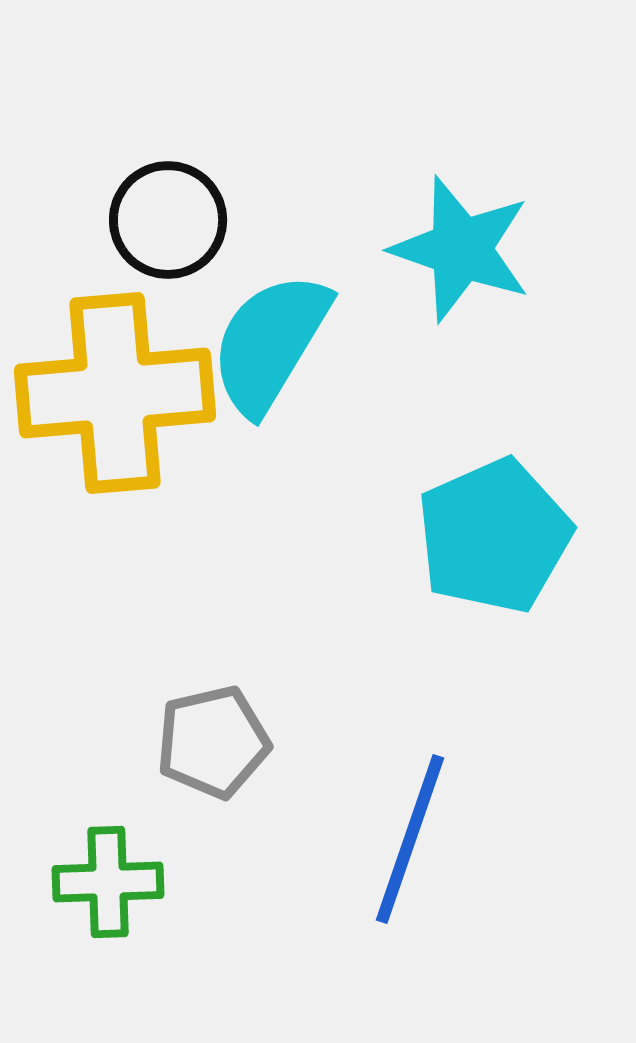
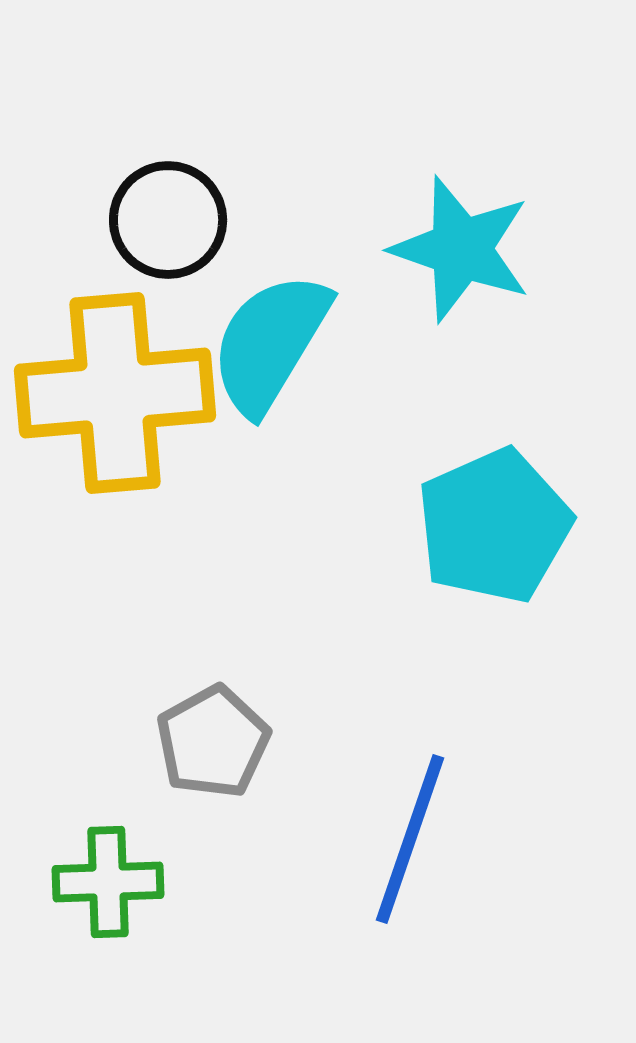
cyan pentagon: moved 10 px up
gray pentagon: rotated 16 degrees counterclockwise
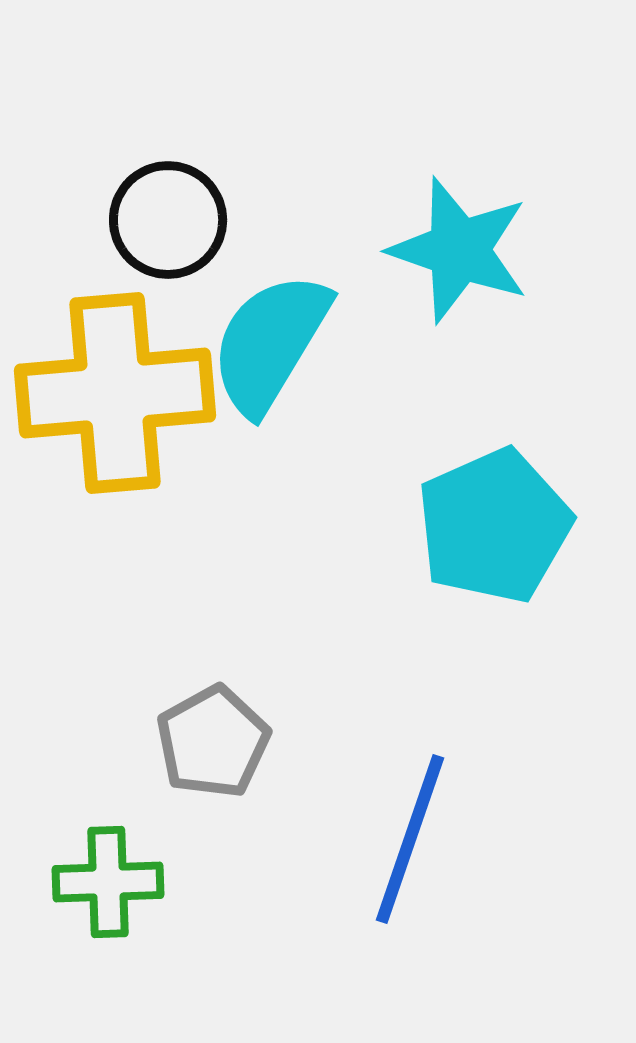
cyan star: moved 2 px left, 1 px down
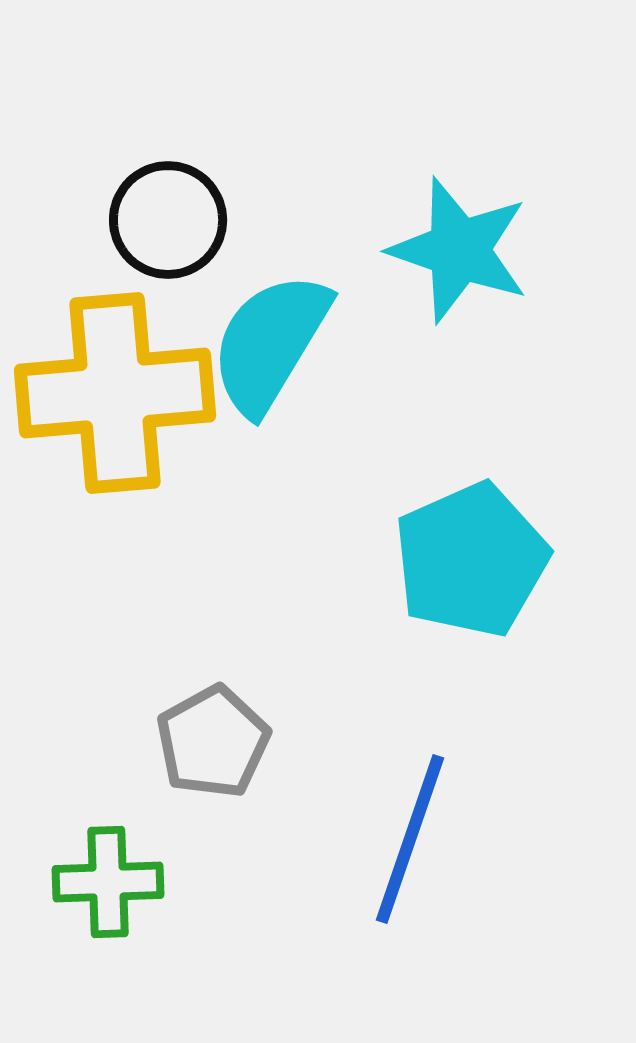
cyan pentagon: moved 23 px left, 34 px down
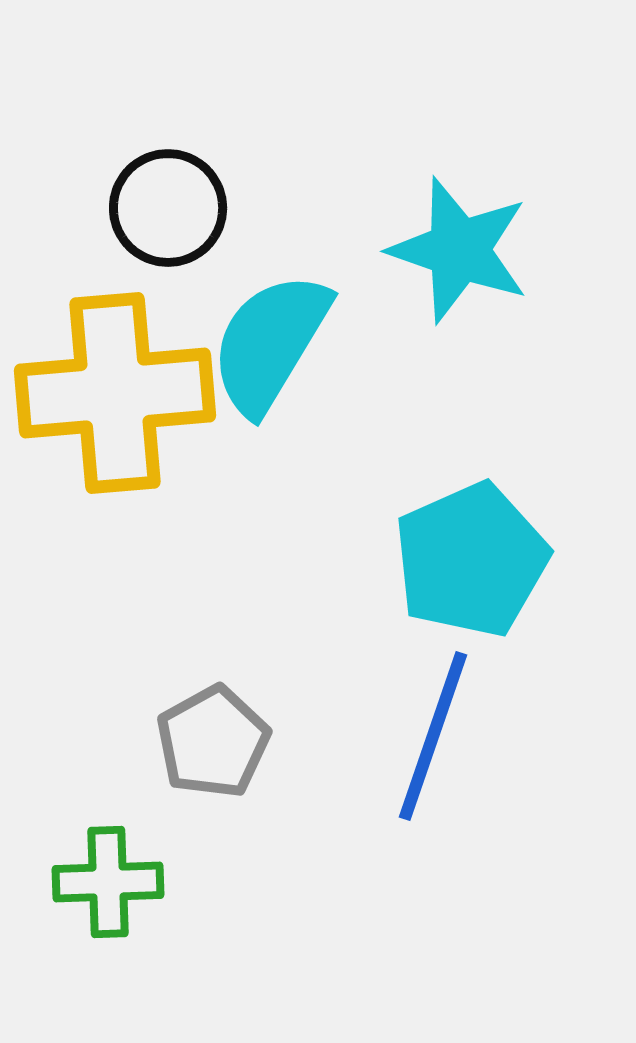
black circle: moved 12 px up
blue line: moved 23 px right, 103 px up
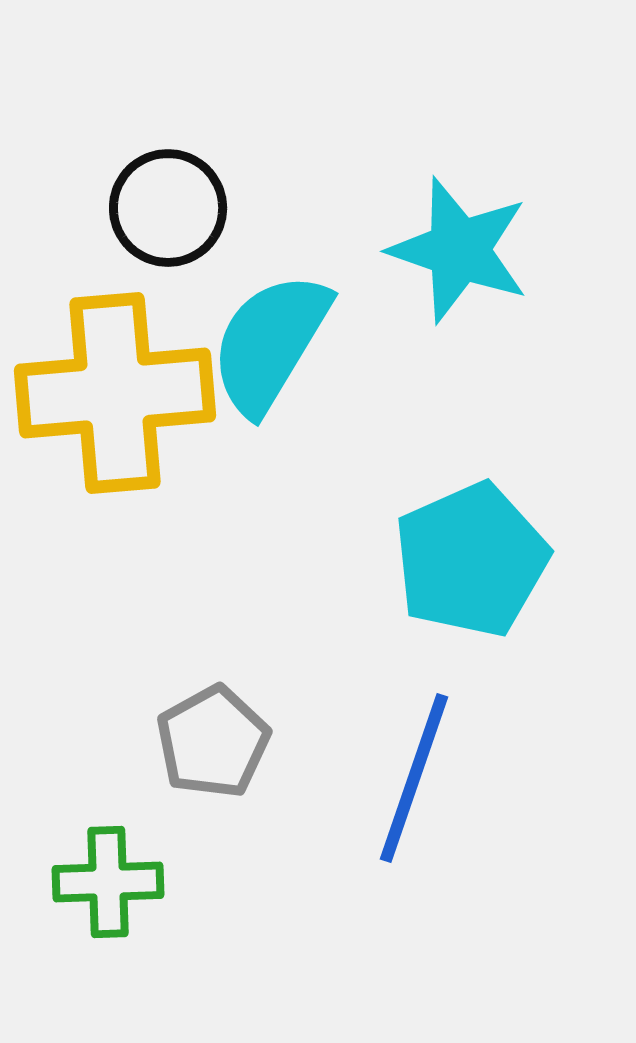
blue line: moved 19 px left, 42 px down
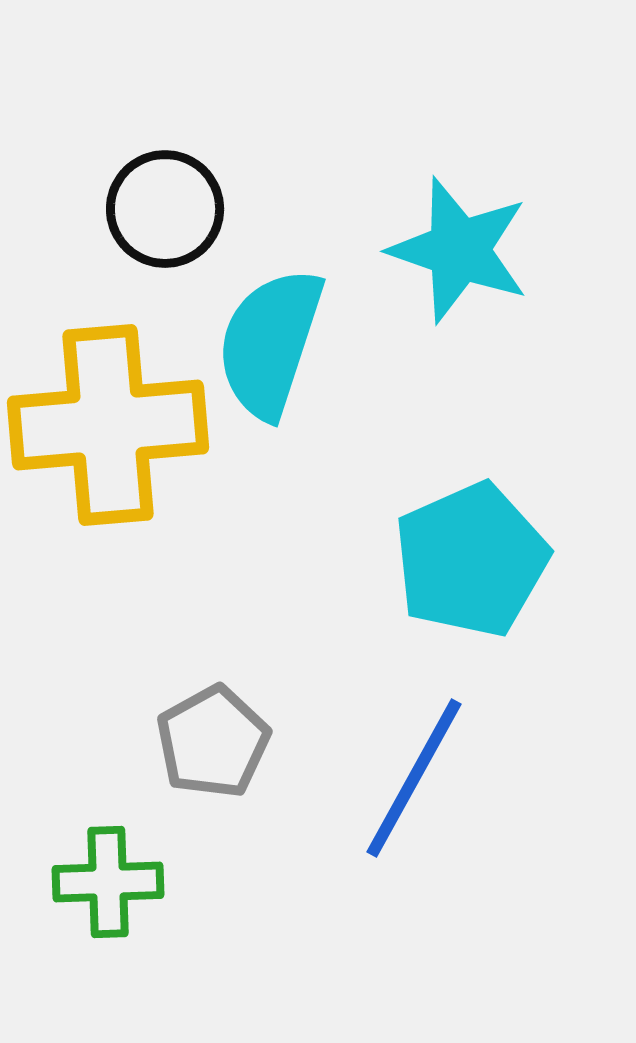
black circle: moved 3 px left, 1 px down
cyan semicircle: rotated 13 degrees counterclockwise
yellow cross: moved 7 px left, 32 px down
blue line: rotated 10 degrees clockwise
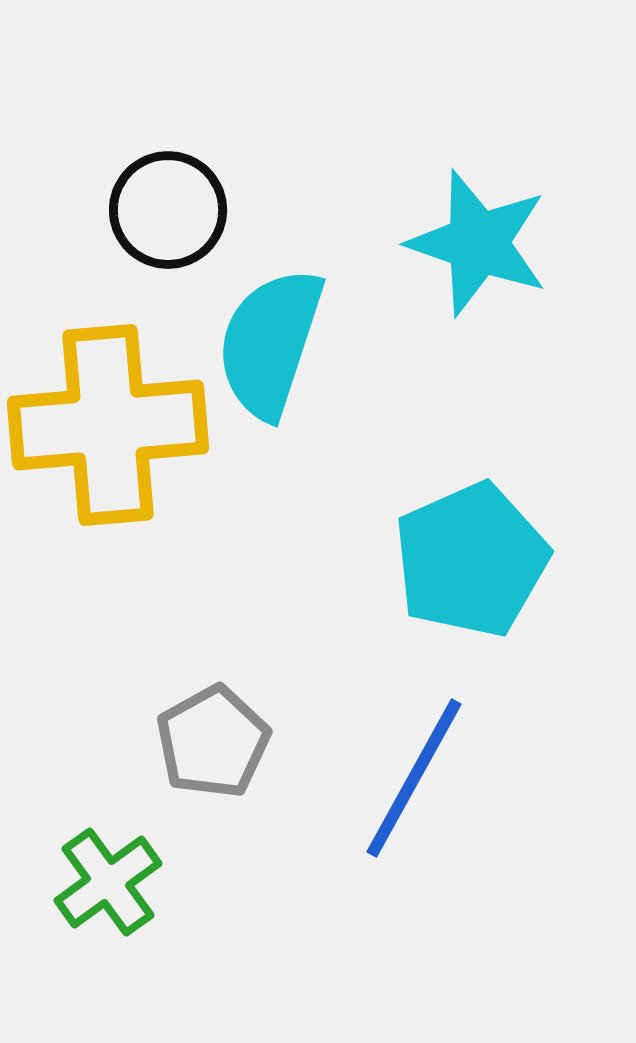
black circle: moved 3 px right, 1 px down
cyan star: moved 19 px right, 7 px up
green cross: rotated 34 degrees counterclockwise
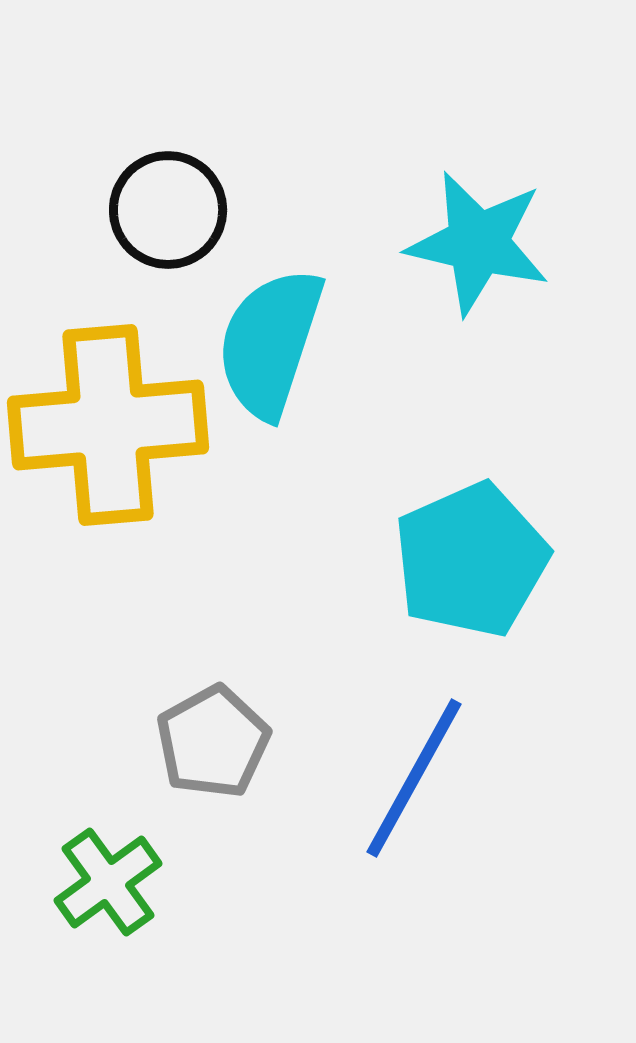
cyan star: rotated 6 degrees counterclockwise
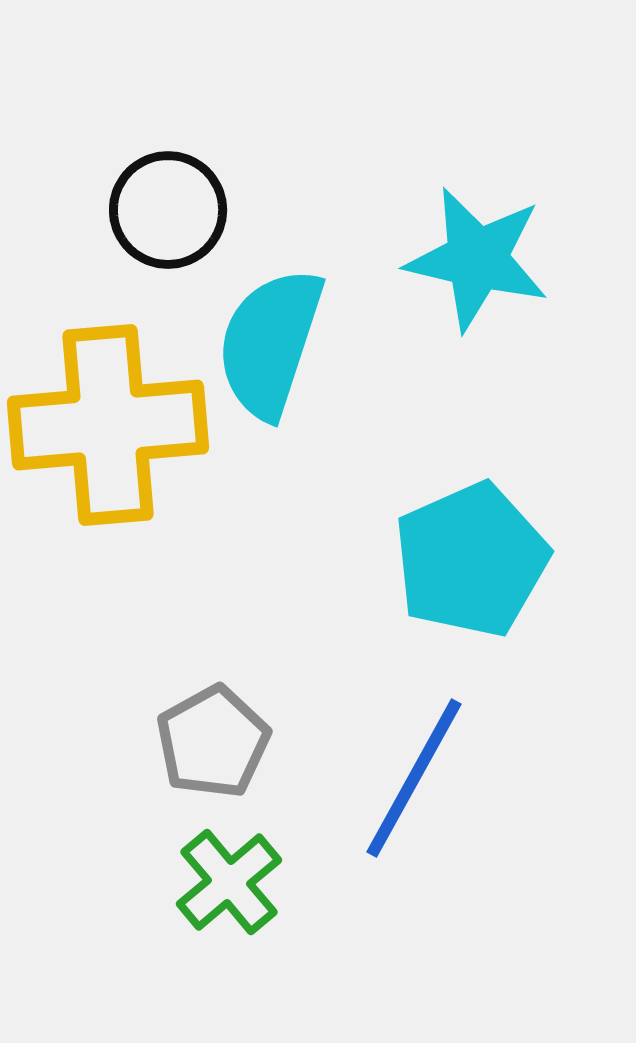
cyan star: moved 1 px left, 16 px down
green cross: moved 121 px right; rotated 4 degrees counterclockwise
